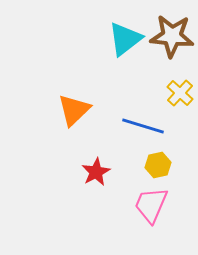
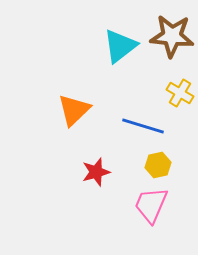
cyan triangle: moved 5 px left, 7 px down
yellow cross: rotated 12 degrees counterclockwise
red star: rotated 12 degrees clockwise
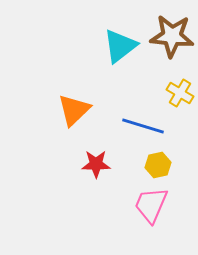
red star: moved 8 px up; rotated 16 degrees clockwise
